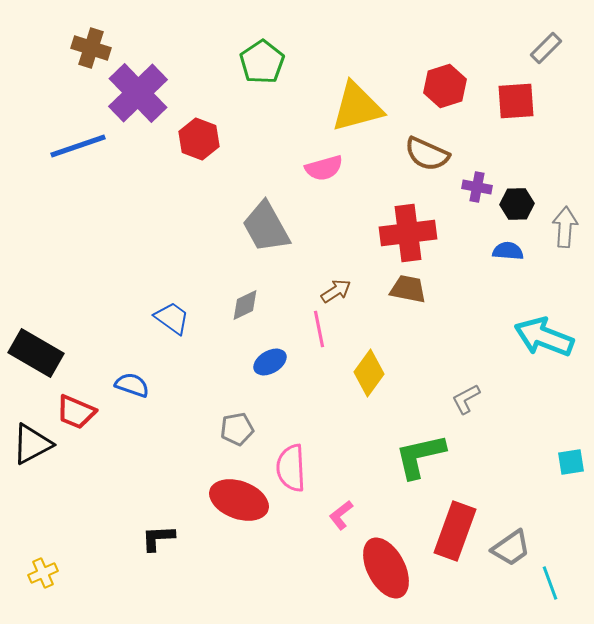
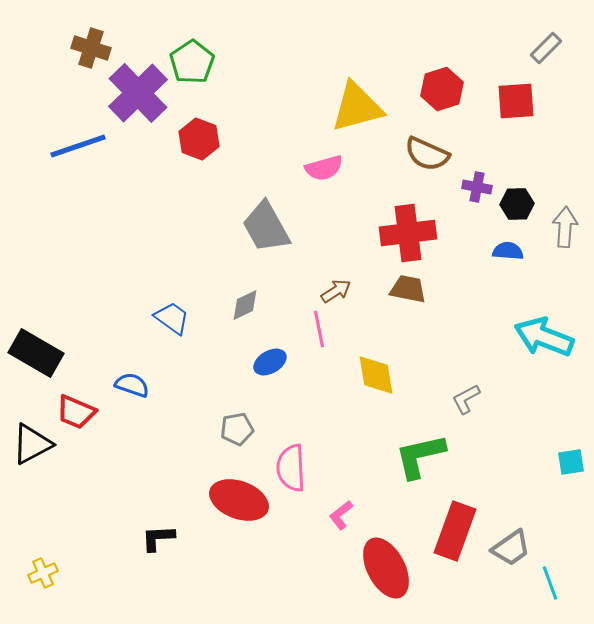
green pentagon at (262, 62): moved 70 px left
red hexagon at (445, 86): moved 3 px left, 3 px down
yellow diamond at (369, 373): moved 7 px right, 2 px down; rotated 45 degrees counterclockwise
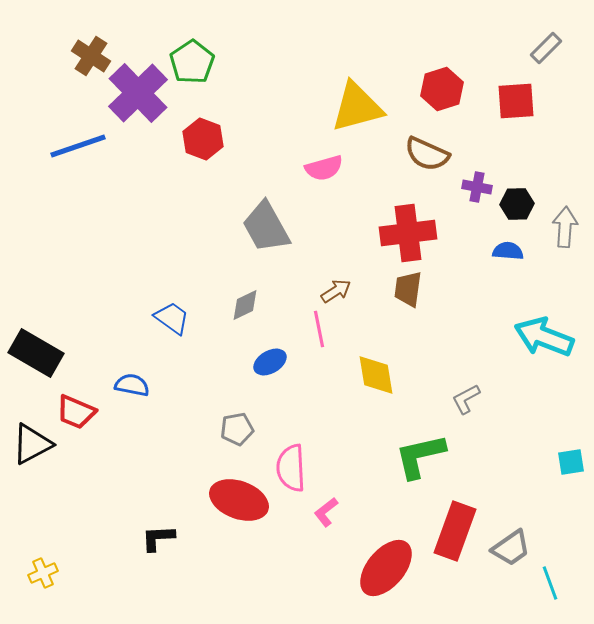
brown cross at (91, 48): moved 8 px down; rotated 15 degrees clockwise
red hexagon at (199, 139): moved 4 px right
brown trapezoid at (408, 289): rotated 93 degrees counterclockwise
blue semicircle at (132, 385): rotated 8 degrees counterclockwise
pink L-shape at (341, 515): moved 15 px left, 3 px up
red ellipse at (386, 568): rotated 68 degrees clockwise
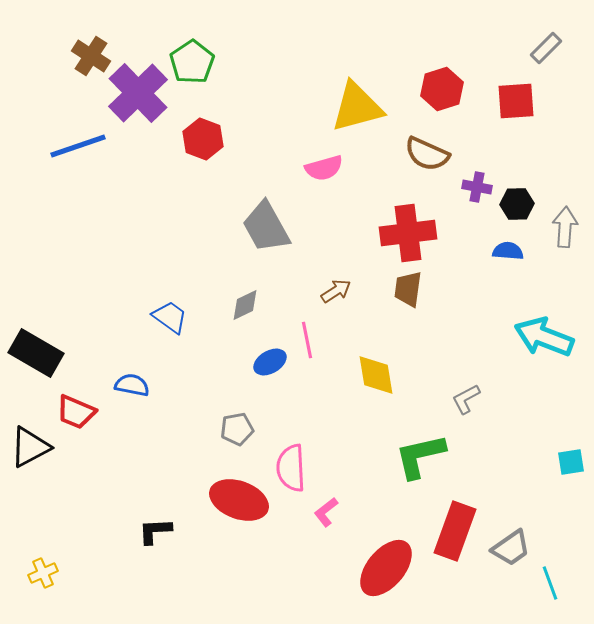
blue trapezoid at (172, 318): moved 2 px left, 1 px up
pink line at (319, 329): moved 12 px left, 11 px down
black triangle at (32, 444): moved 2 px left, 3 px down
black L-shape at (158, 538): moved 3 px left, 7 px up
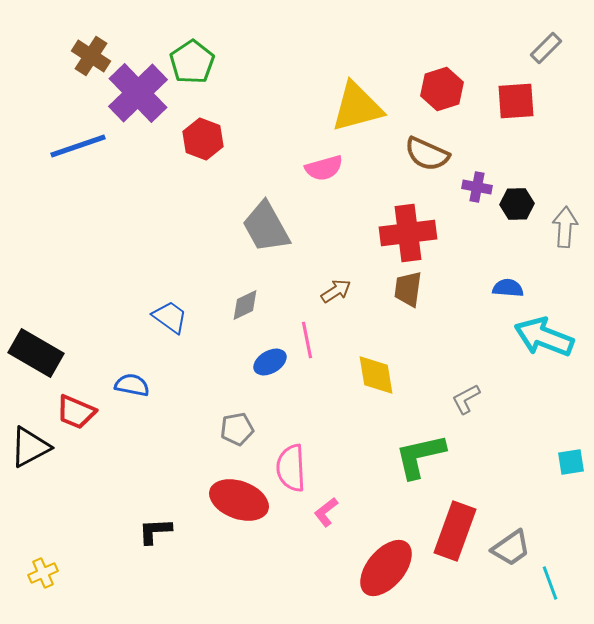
blue semicircle at (508, 251): moved 37 px down
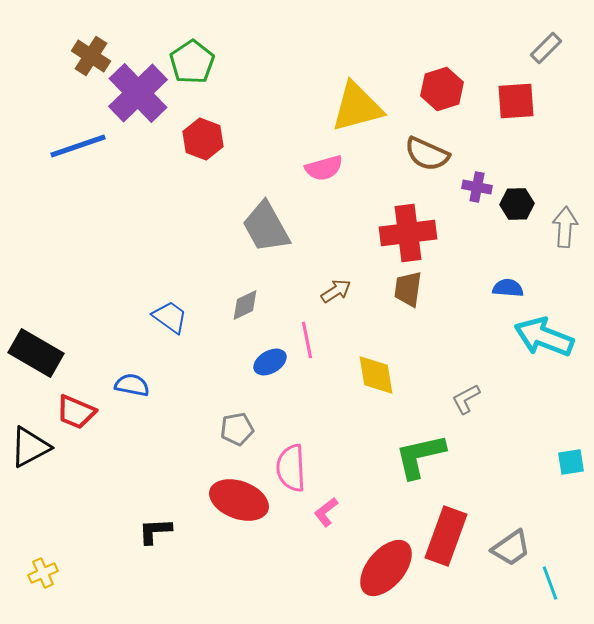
red rectangle at (455, 531): moved 9 px left, 5 px down
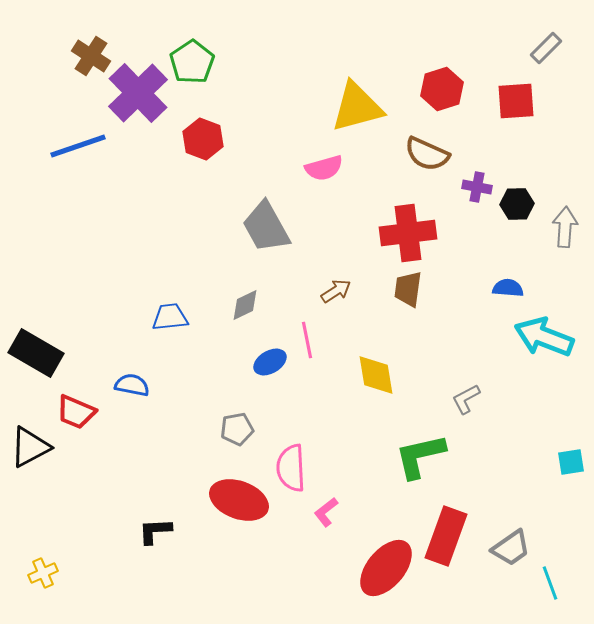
blue trapezoid at (170, 317): rotated 42 degrees counterclockwise
